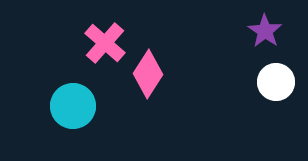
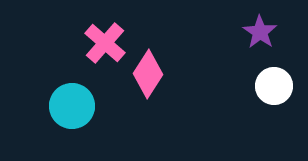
purple star: moved 5 px left, 1 px down
white circle: moved 2 px left, 4 px down
cyan circle: moved 1 px left
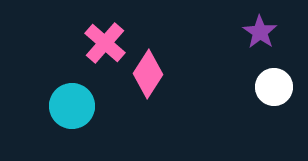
white circle: moved 1 px down
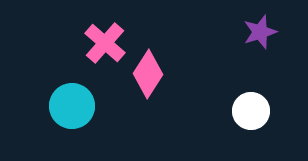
purple star: rotated 20 degrees clockwise
white circle: moved 23 px left, 24 px down
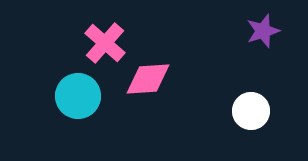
purple star: moved 3 px right, 1 px up
pink diamond: moved 5 px down; rotated 54 degrees clockwise
cyan circle: moved 6 px right, 10 px up
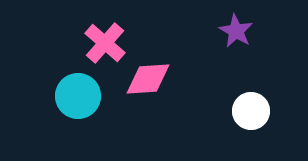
purple star: moved 27 px left; rotated 24 degrees counterclockwise
